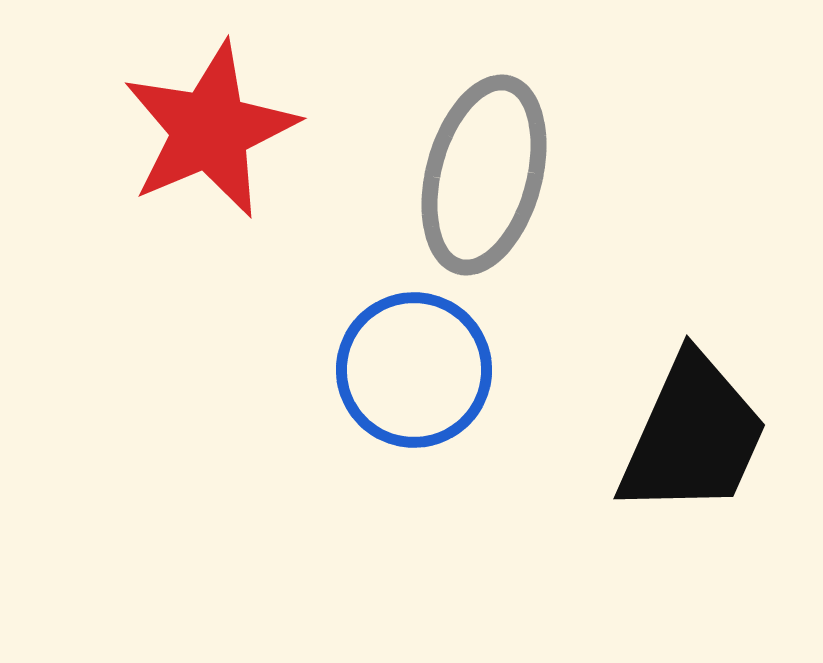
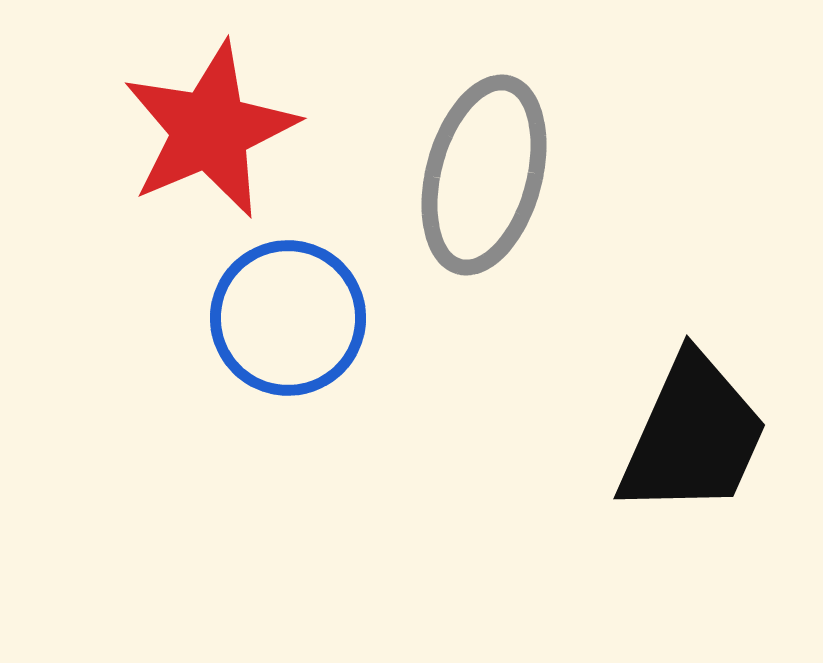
blue circle: moved 126 px left, 52 px up
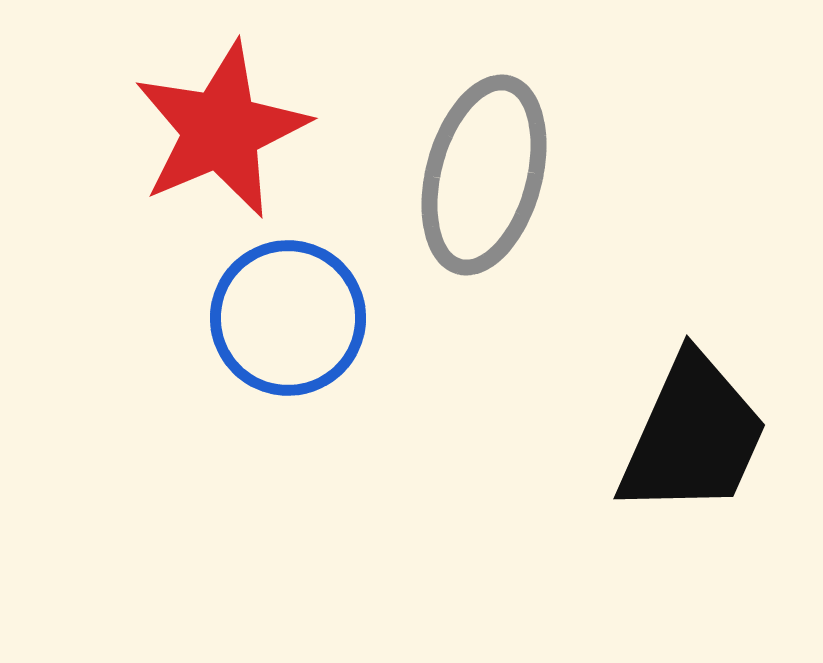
red star: moved 11 px right
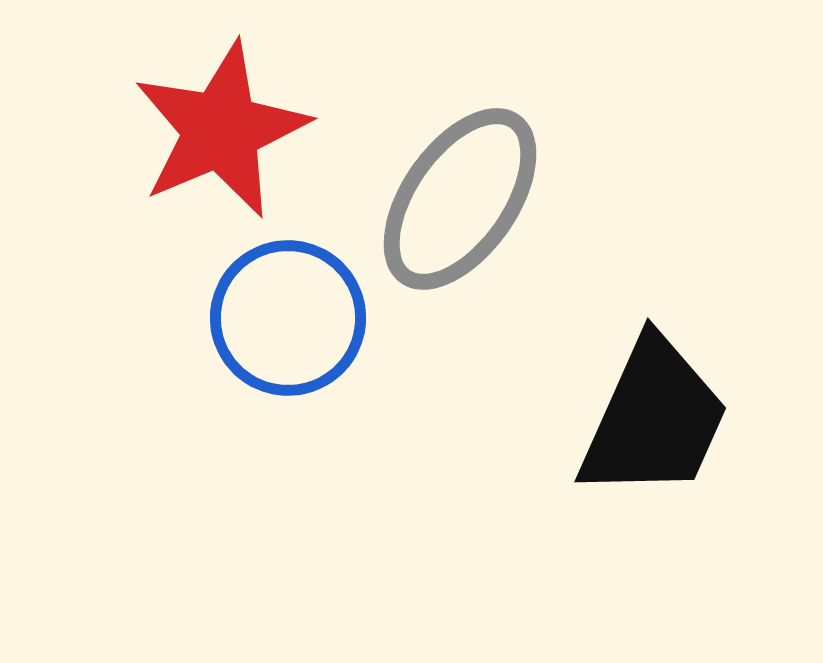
gray ellipse: moved 24 px left, 24 px down; rotated 20 degrees clockwise
black trapezoid: moved 39 px left, 17 px up
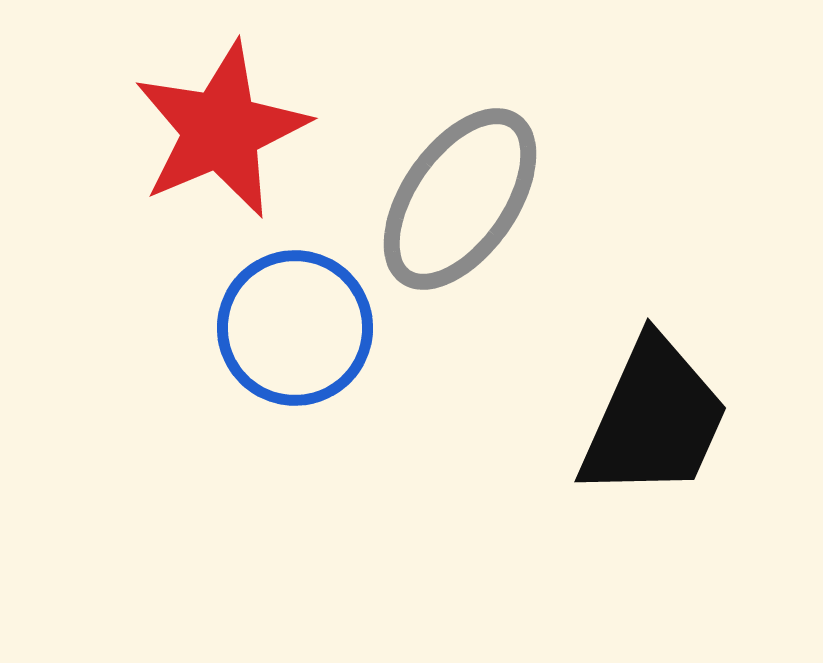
blue circle: moved 7 px right, 10 px down
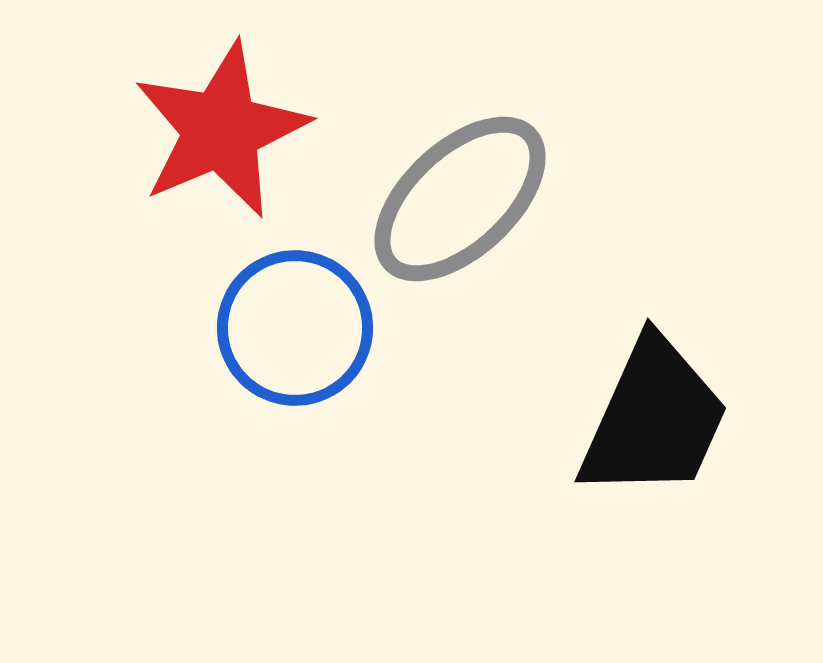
gray ellipse: rotated 12 degrees clockwise
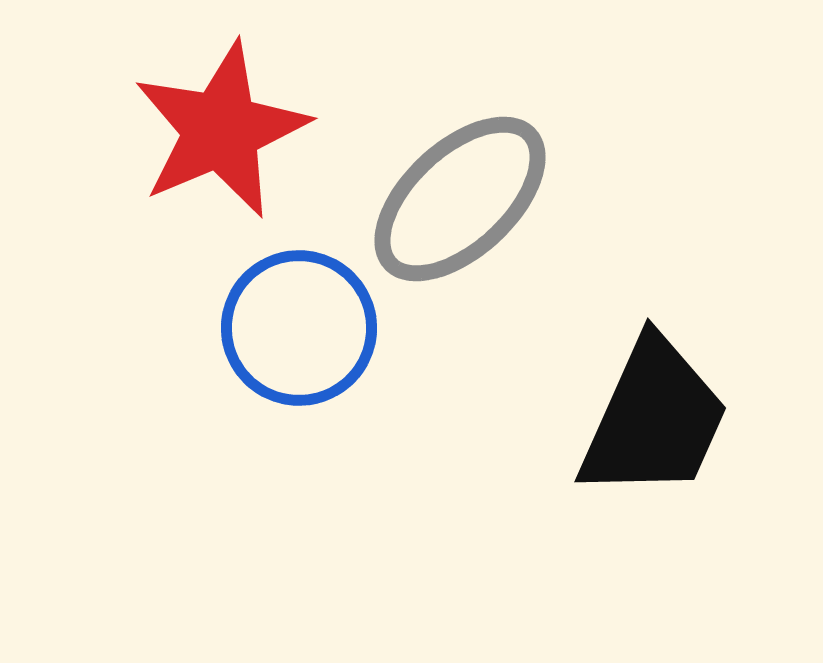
blue circle: moved 4 px right
